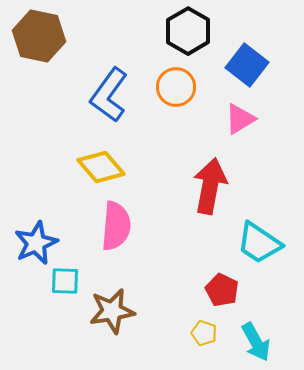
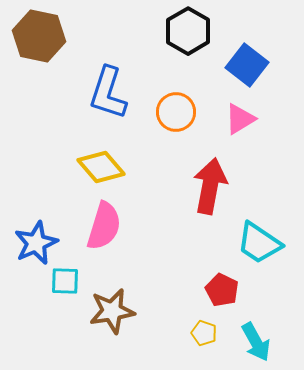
orange circle: moved 25 px down
blue L-shape: moved 1 px left, 2 px up; rotated 18 degrees counterclockwise
pink semicircle: moved 12 px left; rotated 12 degrees clockwise
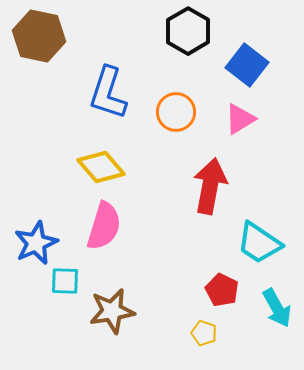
cyan arrow: moved 21 px right, 34 px up
